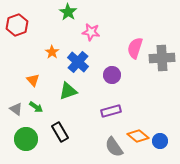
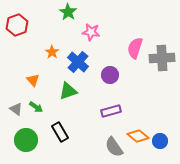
purple circle: moved 2 px left
green circle: moved 1 px down
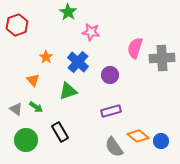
orange star: moved 6 px left, 5 px down
blue circle: moved 1 px right
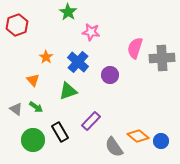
purple rectangle: moved 20 px left, 10 px down; rotated 30 degrees counterclockwise
green circle: moved 7 px right
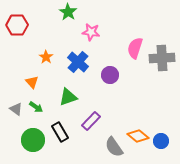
red hexagon: rotated 20 degrees clockwise
orange triangle: moved 1 px left, 2 px down
green triangle: moved 6 px down
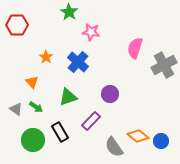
green star: moved 1 px right
gray cross: moved 2 px right, 7 px down; rotated 25 degrees counterclockwise
purple circle: moved 19 px down
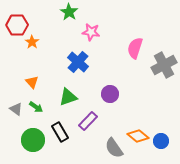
orange star: moved 14 px left, 15 px up
purple rectangle: moved 3 px left
gray semicircle: moved 1 px down
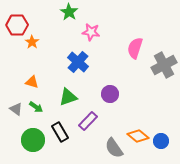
orange triangle: rotated 32 degrees counterclockwise
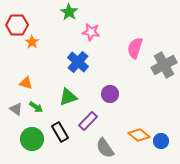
orange triangle: moved 6 px left, 1 px down
orange diamond: moved 1 px right, 1 px up
green circle: moved 1 px left, 1 px up
gray semicircle: moved 9 px left
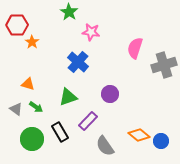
gray cross: rotated 10 degrees clockwise
orange triangle: moved 2 px right, 1 px down
gray semicircle: moved 2 px up
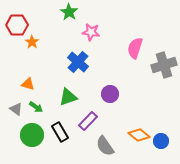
green circle: moved 4 px up
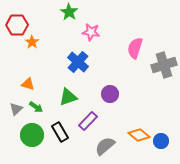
gray triangle: rotated 40 degrees clockwise
gray semicircle: rotated 85 degrees clockwise
